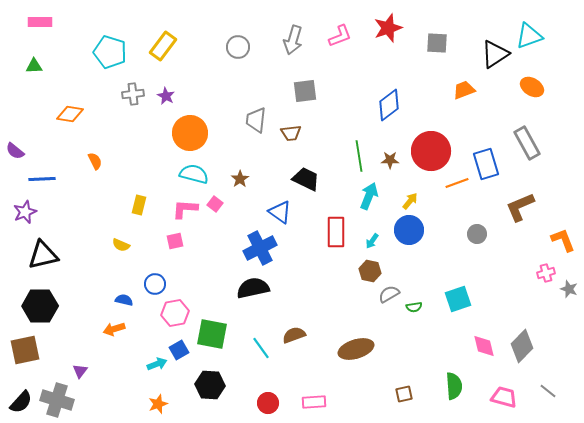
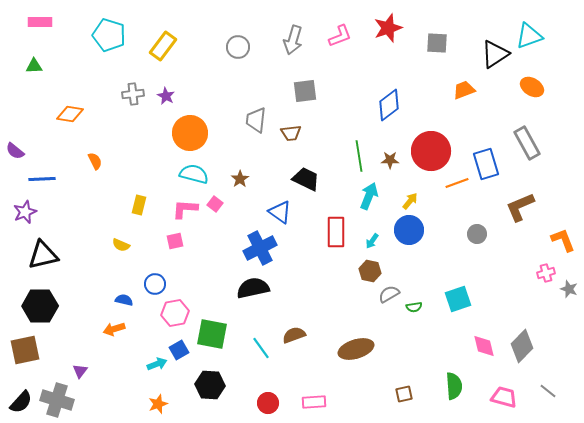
cyan pentagon at (110, 52): moved 1 px left, 17 px up
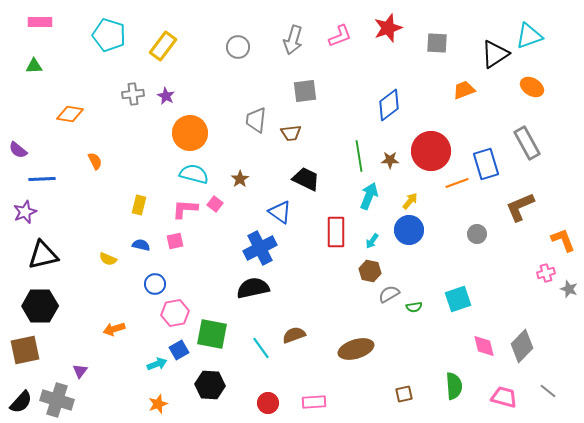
purple semicircle at (15, 151): moved 3 px right, 1 px up
yellow semicircle at (121, 245): moved 13 px left, 14 px down
blue semicircle at (124, 300): moved 17 px right, 55 px up
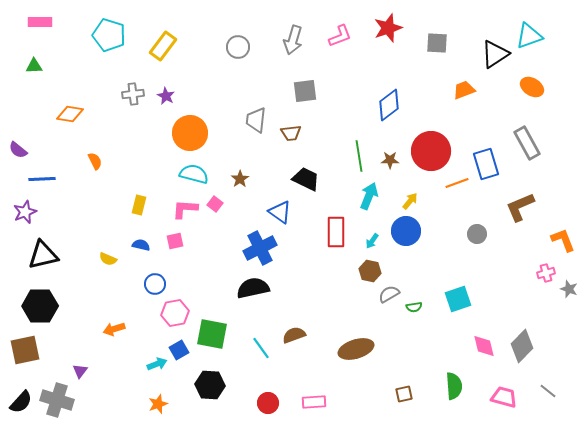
blue circle at (409, 230): moved 3 px left, 1 px down
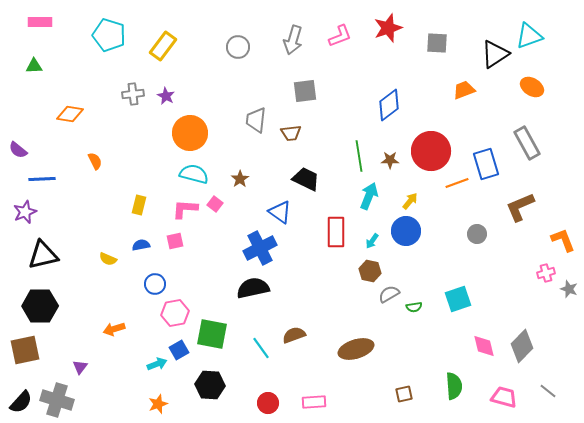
blue semicircle at (141, 245): rotated 24 degrees counterclockwise
purple triangle at (80, 371): moved 4 px up
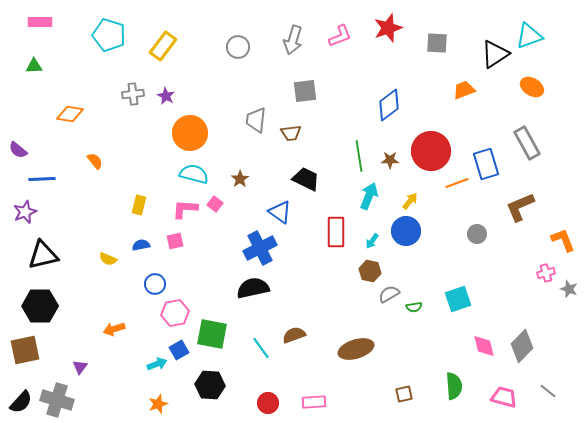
orange semicircle at (95, 161): rotated 12 degrees counterclockwise
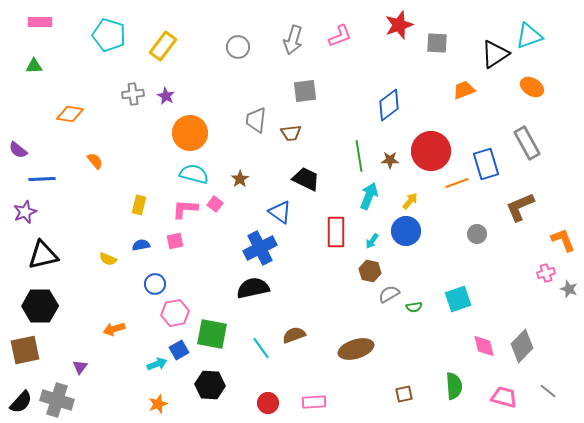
red star at (388, 28): moved 11 px right, 3 px up
